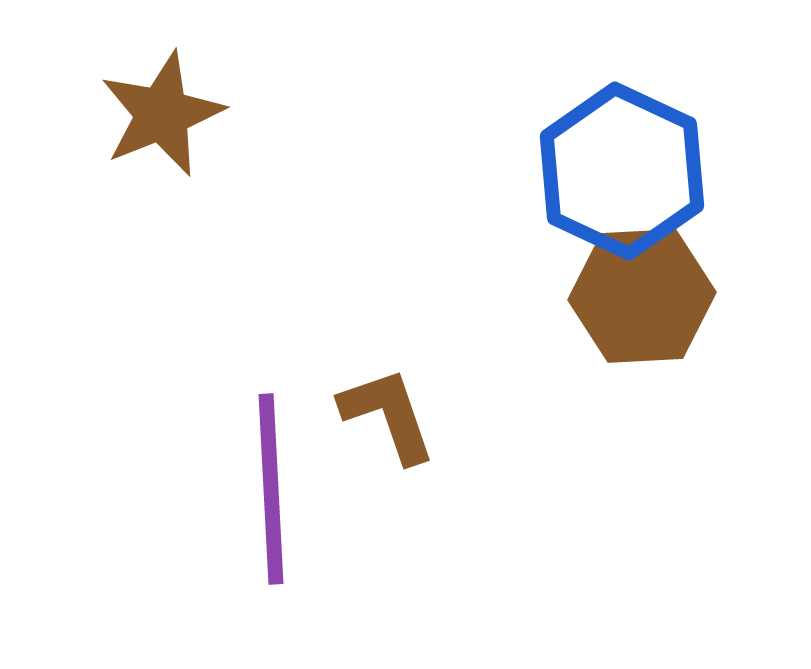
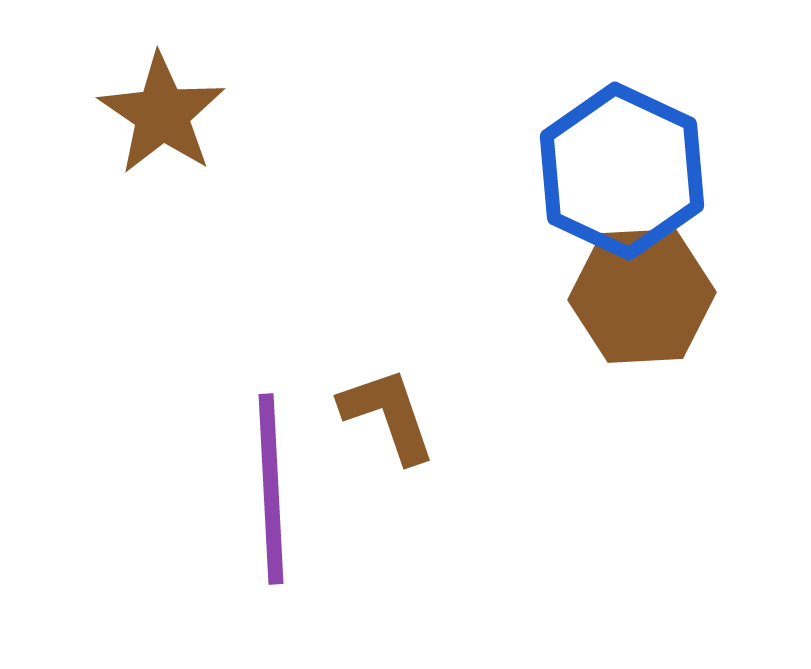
brown star: rotated 16 degrees counterclockwise
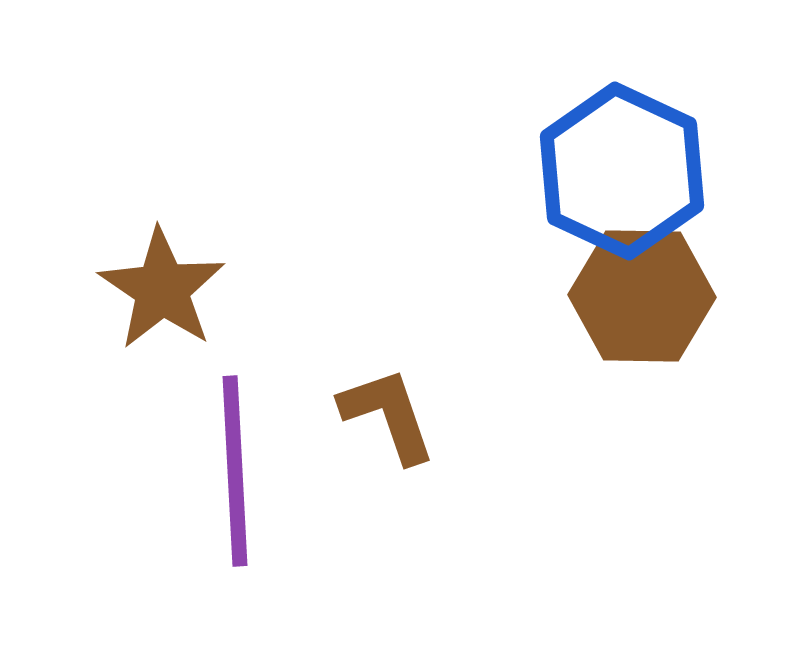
brown star: moved 175 px down
brown hexagon: rotated 4 degrees clockwise
purple line: moved 36 px left, 18 px up
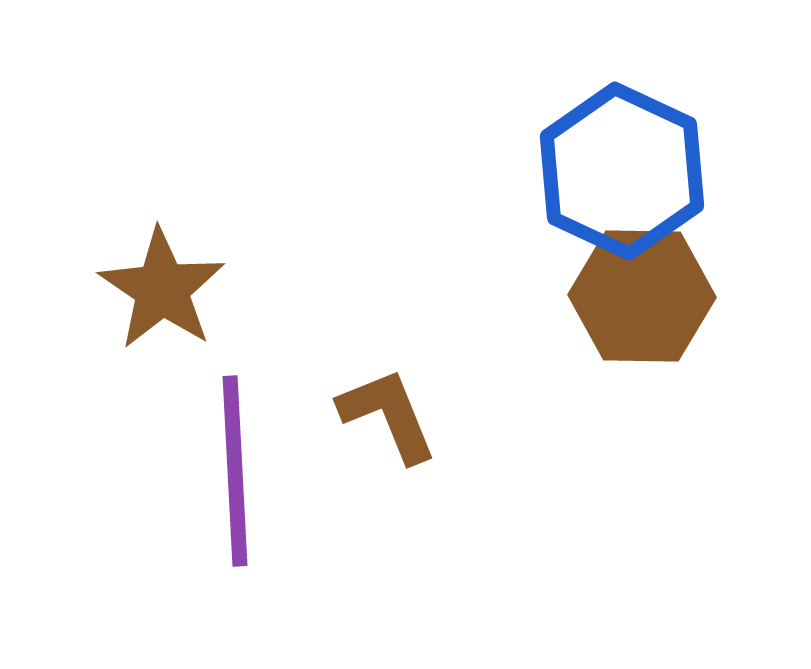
brown L-shape: rotated 3 degrees counterclockwise
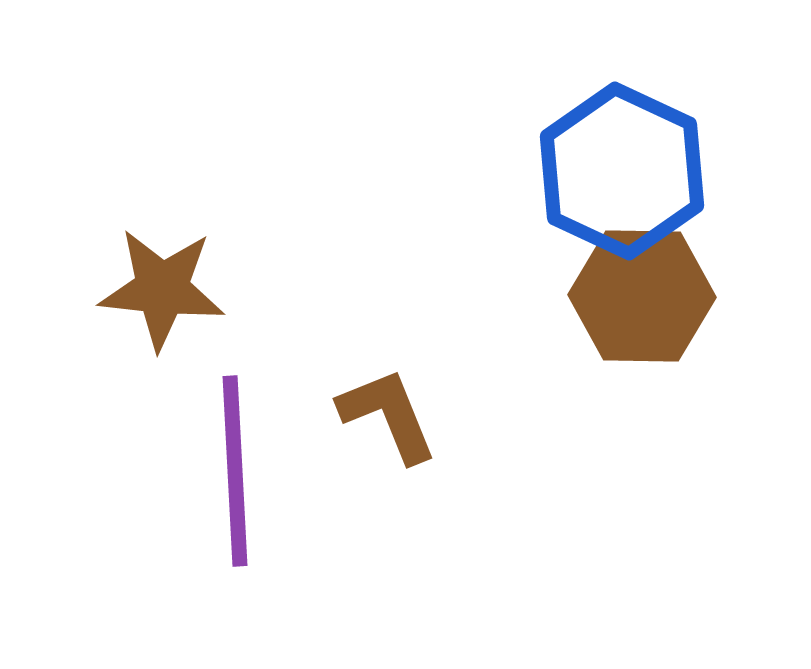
brown star: rotated 28 degrees counterclockwise
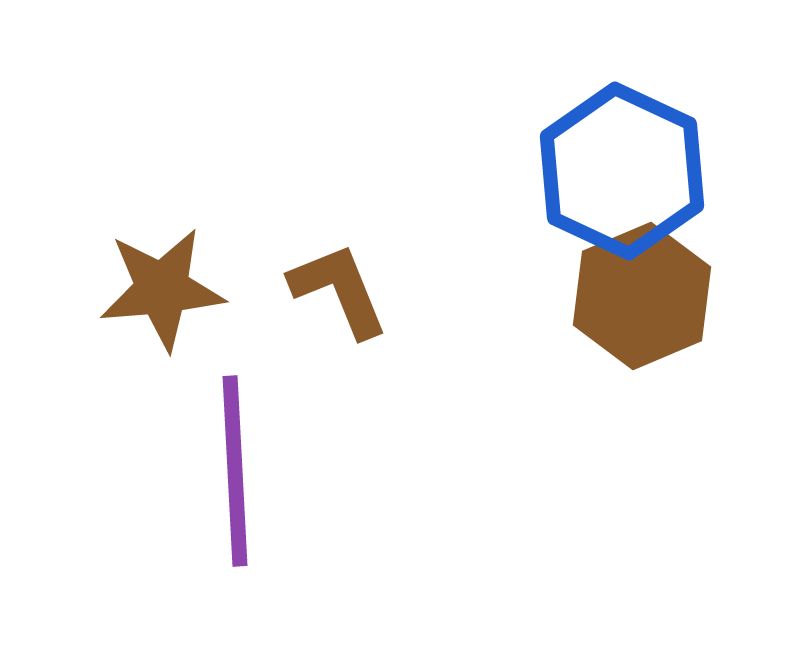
brown star: rotated 11 degrees counterclockwise
brown hexagon: rotated 24 degrees counterclockwise
brown L-shape: moved 49 px left, 125 px up
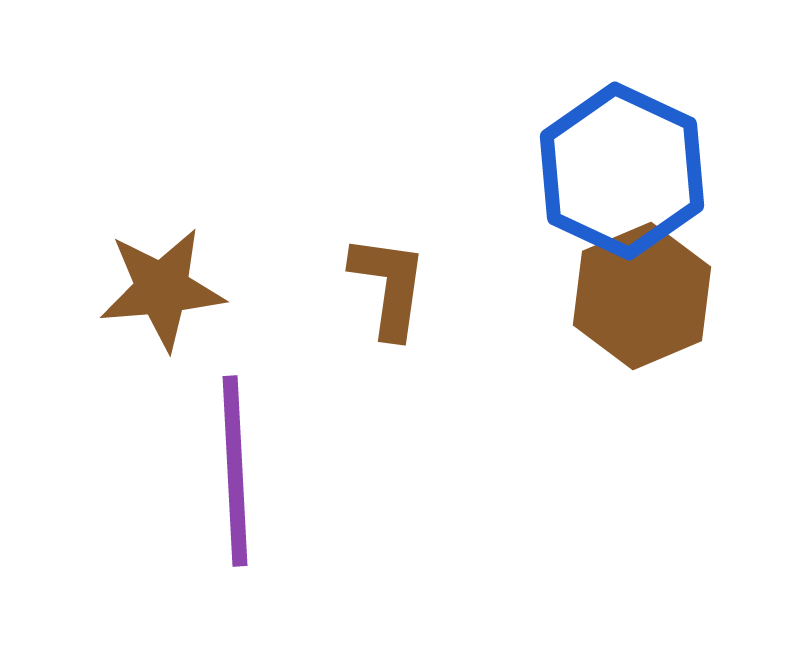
brown L-shape: moved 50 px right, 4 px up; rotated 30 degrees clockwise
